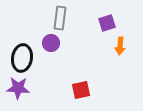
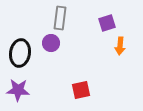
black ellipse: moved 2 px left, 5 px up
purple star: moved 2 px down
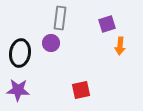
purple square: moved 1 px down
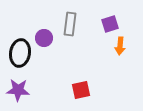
gray rectangle: moved 10 px right, 6 px down
purple square: moved 3 px right
purple circle: moved 7 px left, 5 px up
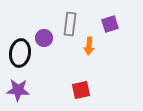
orange arrow: moved 31 px left
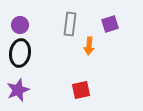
purple circle: moved 24 px left, 13 px up
purple star: rotated 25 degrees counterclockwise
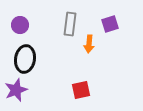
orange arrow: moved 2 px up
black ellipse: moved 5 px right, 6 px down
purple star: moved 2 px left
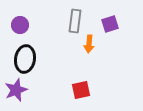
gray rectangle: moved 5 px right, 3 px up
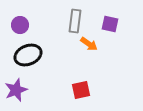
purple square: rotated 30 degrees clockwise
orange arrow: rotated 60 degrees counterclockwise
black ellipse: moved 3 px right, 4 px up; rotated 60 degrees clockwise
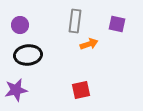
purple square: moved 7 px right
orange arrow: rotated 54 degrees counterclockwise
black ellipse: rotated 16 degrees clockwise
purple star: rotated 10 degrees clockwise
